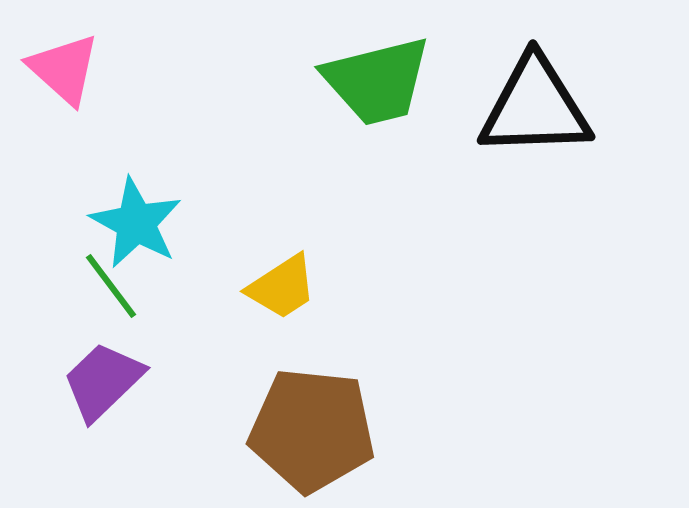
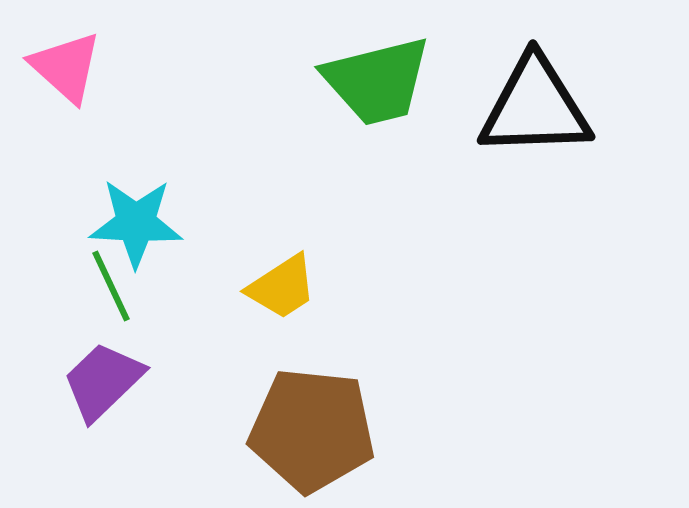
pink triangle: moved 2 px right, 2 px up
cyan star: rotated 26 degrees counterclockwise
green line: rotated 12 degrees clockwise
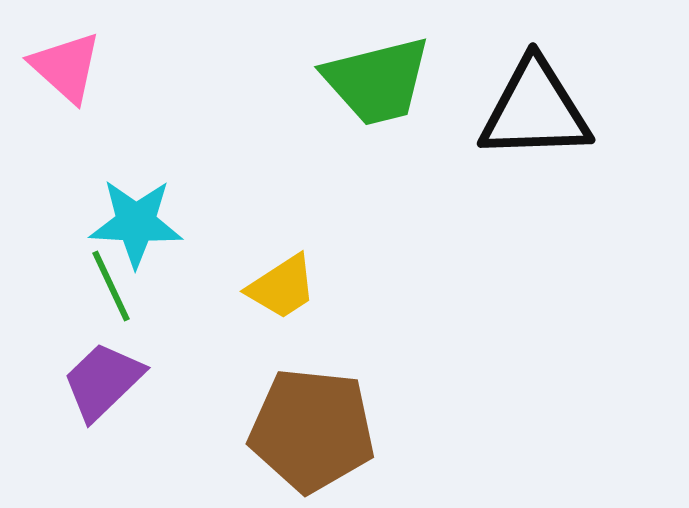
black triangle: moved 3 px down
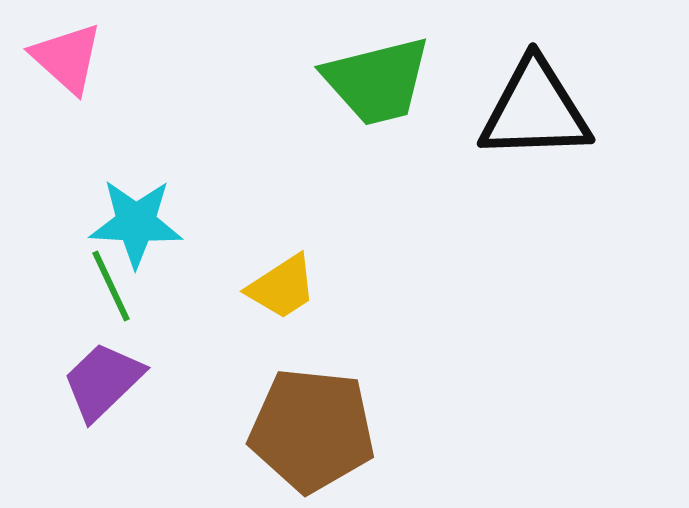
pink triangle: moved 1 px right, 9 px up
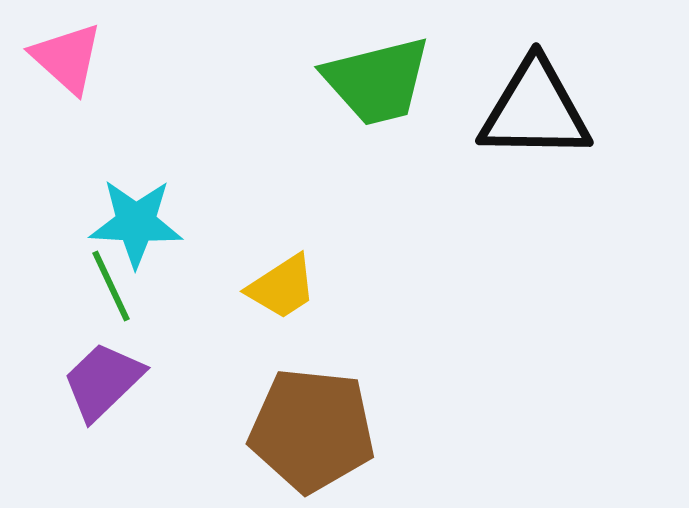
black triangle: rotated 3 degrees clockwise
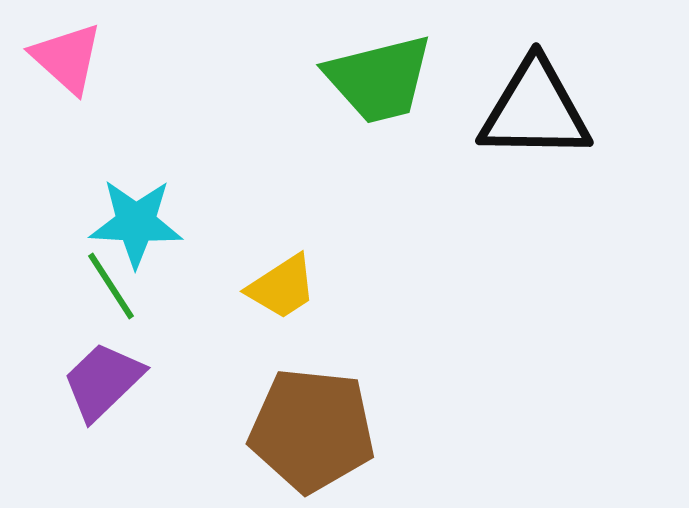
green trapezoid: moved 2 px right, 2 px up
green line: rotated 8 degrees counterclockwise
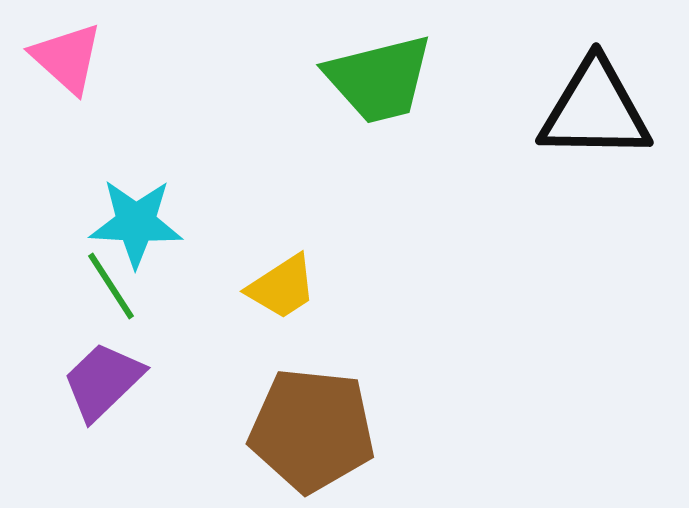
black triangle: moved 60 px right
